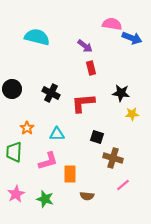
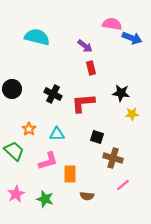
black cross: moved 2 px right, 1 px down
orange star: moved 2 px right, 1 px down
green trapezoid: moved 1 px up; rotated 130 degrees clockwise
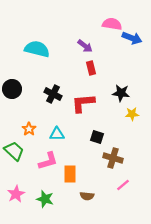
cyan semicircle: moved 12 px down
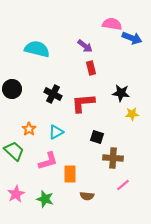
cyan triangle: moved 1 px left, 2 px up; rotated 28 degrees counterclockwise
brown cross: rotated 12 degrees counterclockwise
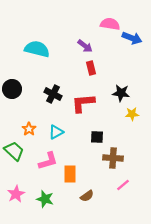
pink semicircle: moved 2 px left
black square: rotated 16 degrees counterclockwise
brown semicircle: rotated 40 degrees counterclockwise
